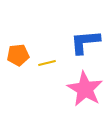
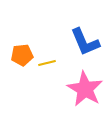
blue L-shape: rotated 108 degrees counterclockwise
orange pentagon: moved 4 px right
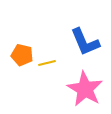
orange pentagon: rotated 20 degrees clockwise
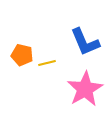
pink star: rotated 12 degrees clockwise
